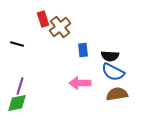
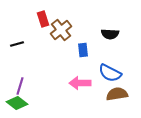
brown cross: moved 1 px right, 3 px down
black line: rotated 32 degrees counterclockwise
black semicircle: moved 22 px up
blue semicircle: moved 3 px left, 1 px down
green diamond: rotated 50 degrees clockwise
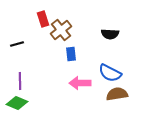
blue rectangle: moved 12 px left, 4 px down
purple line: moved 5 px up; rotated 18 degrees counterclockwise
green diamond: rotated 15 degrees counterclockwise
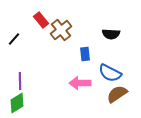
red rectangle: moved 2 px left, 1 px down; rotated 21 degrees counterclockwise
black semicircle: moved 1 px right
black line: moved 3 px left, 5 px up; rotated 32 degrees counterclockwise
blue rectangle: moved 14 px right
brown semicircle: rotated 25 degrees counterclockwise
green diamond: rotated 55 degrees counterclockwise
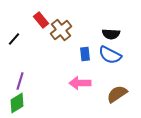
blue semicircle: moved 18 px up
purple line: rotated 18 degrees clockwise
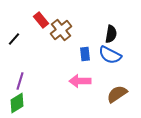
black semicircle: rotated 84 degrees counterclockwise
pink arrow: moved 2 px up
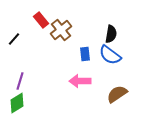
blue semicircle: rotated 10 degrees clockwise
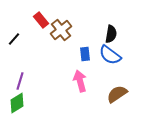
pink arrow: rotated 75 degrees clockwise
